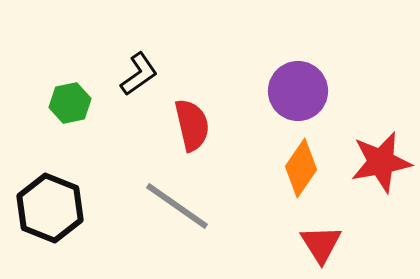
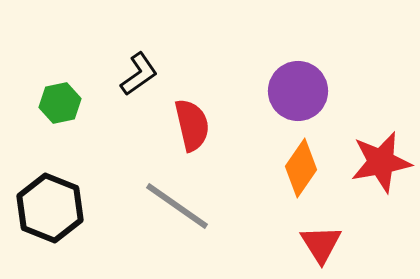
green hexagon: moved 10 px left
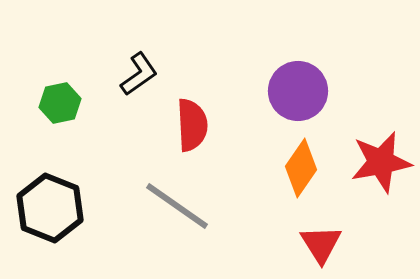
red semicircle: rotated 10 degrees clockwise
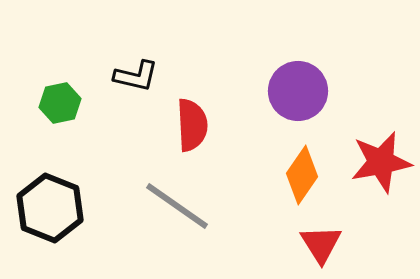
black L-shape: moved 3 px left, 2 px down; rotated 48 degrees clockwise
orange diamond: moved 1 px right, 7 px down
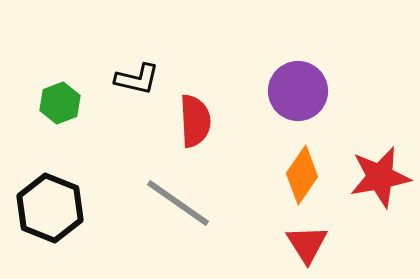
black L-shape: moved 1 px right, 3 px down
green hexagon: rotated 9 degrees counterclockwise
red semicircle: moved 3 px right, 4 px up
red star: moved 1 px left, 15 px down
gray line: moved 1 px right, 3 px up
red triangle: moved 14 px left
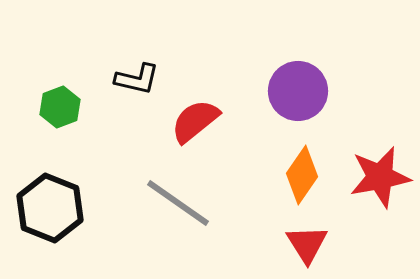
green hexagon: moved 4 px down
red semicircle: rotated 126 degrees counterclockwise
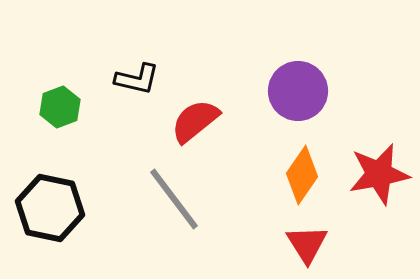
red star: moved 1 px left, 3 px up
gray line: moved 4 px left, 4 px up; rotated 18 degrees clockwise
black hexagon: rotated 10 degrees counterclockwise
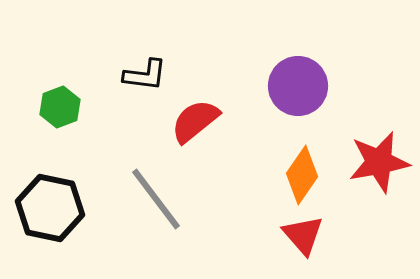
black L-shape: moved 8 px right, 4 px up; rotated 6 degrees counterclockwise
purple circle: moved 5 px up
red star: moved 12 px up
gray line: moved 18 px left
red triangle: moved 4 px left, 9 px up; rotated 9 degrees counterclockwise
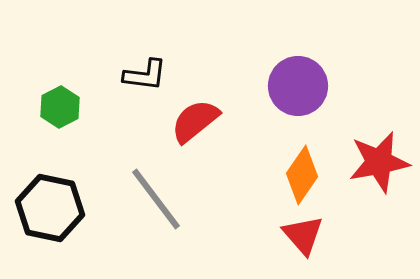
green hexagon: rotated 6 degrees counterclockwise
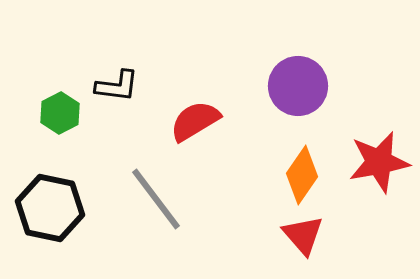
black L-shape: moved 28 px left, 11 px down
green hexagon: moved 6 px down
red semicircle: rotated 8 degrees clockwise
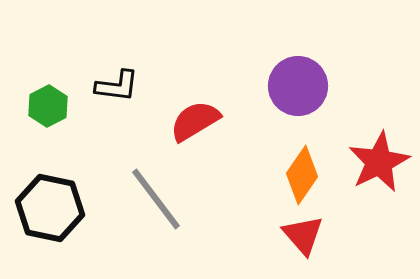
green hexagon: moved 12 px left, 7 px up
red star: rotated 16 degrees counterclockwise
